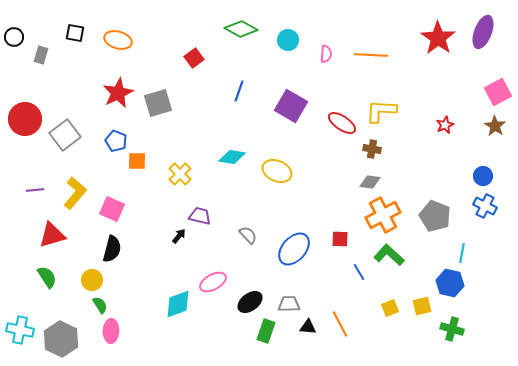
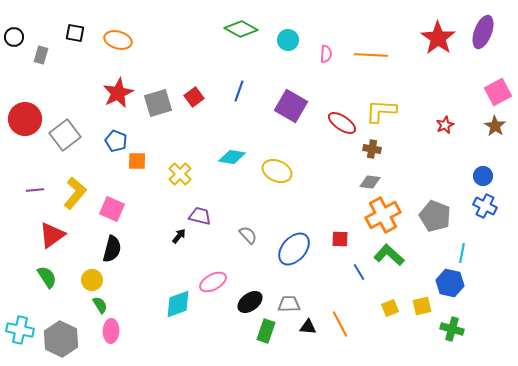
red square at (194, 58): moved 39 px down
red triangle at (52, 235): rotated 20 degrees counterclockwise
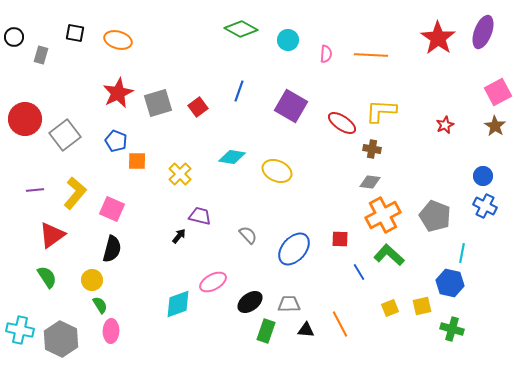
red square at (194, 97): moved 4 px right, 10 px down
black triangle at (308, 327): moved 2 px left, 3 px down
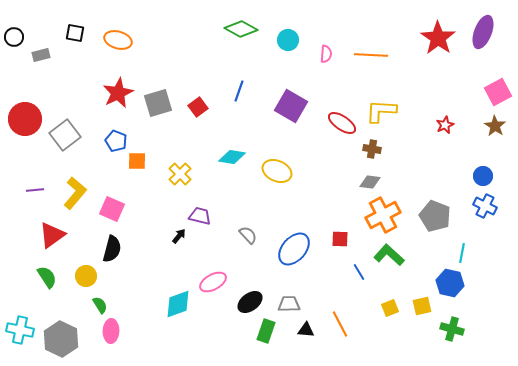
gray rectangle at (41, 55): rotated 60 degrees clockwise
yellow circle at (92, 280): moved 6 px left, 4 px up
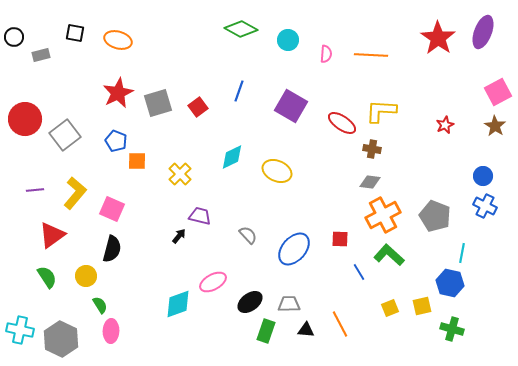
cyan diamond at (232, 157): rotated 36 degrees counterclockwise
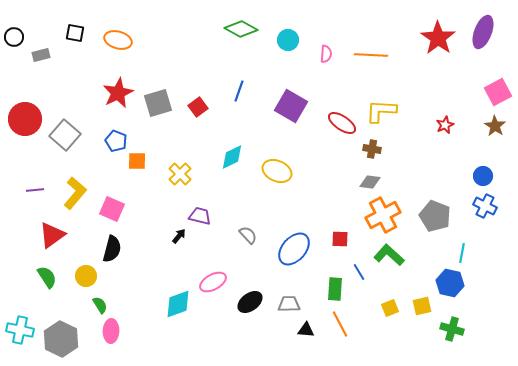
gray square at (65, 135): rotated 12 degrees counterclockwise
green rectangle at (266, 331): moved 69 px right, 42 px up; rotated 15 degrees counterclockwise
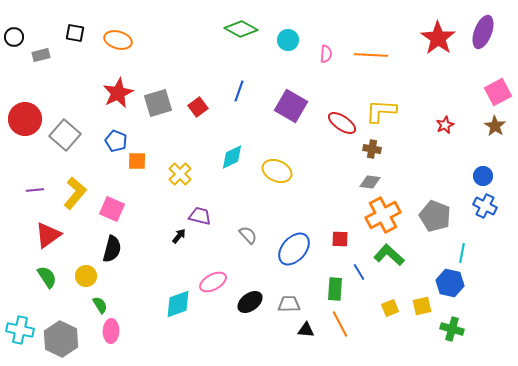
red triangle at (52, 235): moved 4 px left
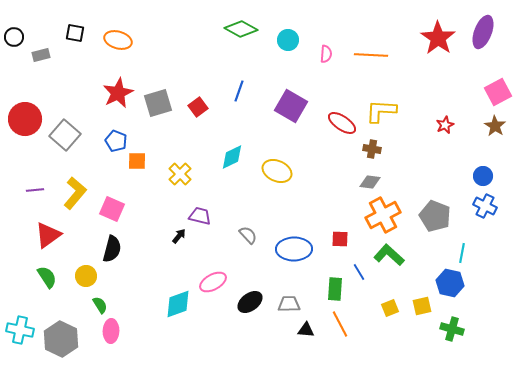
blue ellipse at (294, 249): rotated 48 degrees clockwise
